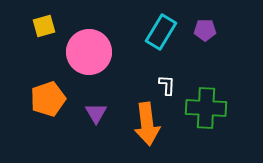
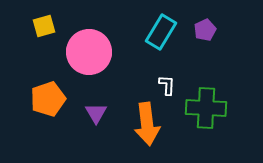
purple pentagon: rotated 25 degrees counterclockwise
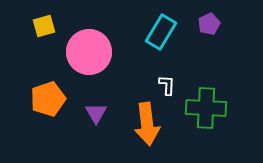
purple pentagon: moved 4 px right, 6 px up
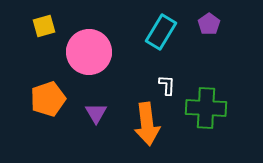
purple pentagon: rotated 10 degrees counterclockwise
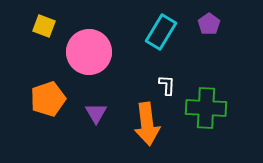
yellow square: rotated 35 degrees clockwise
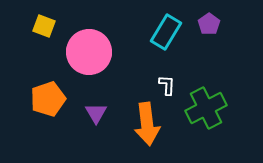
cyan rectangle: moved 5 px right
green cross: rotated 30 degrees counterclockwise
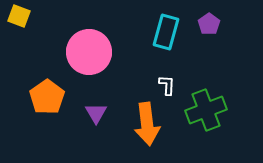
yellow square: moved 25 px left, 10 px up
cyan rectangle: rotated 16 degrees counterclockwise
orange pentagon: moved 1 px left, 2 px up; rotated 16 degrees counterclockwise
green cross: moved 2 px down; rotated 6 degrees clockwise
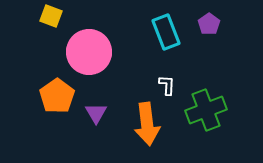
yellow square: moved 32 px right
cyan rectangle: rotated 36 degrees counterclockwise
orange pentagon: moved 10 px right, 1 px up
